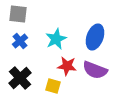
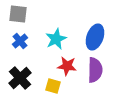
purple semicircle: rotated 110 degrees counterclockwise
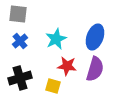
purple semicircle: moved 1 px up; rotated 15 degrees clockwise
black cross: rotated 25 degrees clockwise
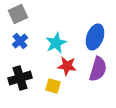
gray square: rotated 30 degrees counterclockwise
cyan star: moved 4 px down
purple semicircle: moved 3 px right
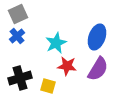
blue ellipse: moved 2 px right
blue cross: moved 3 px left, 5 px up
purple semicircle: rotated 15 degrees clockwise
yellow square: moved 5 px left
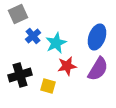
blue cross: moved 16 px right
red star: rotated 18 degrees counterclockwise
black cross: moved 3 px up
